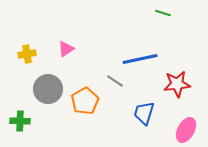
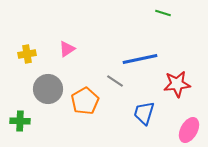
pink triangle: moved 1 px right
pink ellipse: moved 3 px right
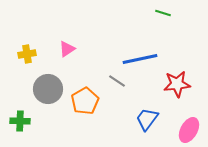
gray line: moved 2 px right
blue trapezoid: moved 3 px right, 6 px down; rotated 20 degrees clockwise
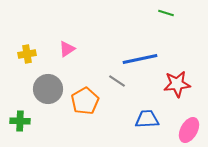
green line: moved 3 px right
blue trapezoid: rotated 50 degrees clockwise
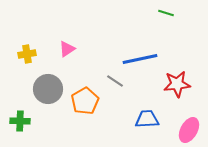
gray line: moved 2 px left
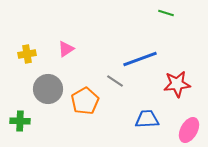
pink triangle: moved 1 px left
blue line: rotated 8 degrees counterclockwise
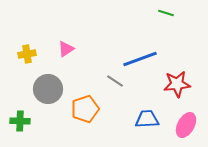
orange pentagon: moved 8 px down; rotated 12 degrees clockwise
pink ellipse: moved 3 px left, 5 px up
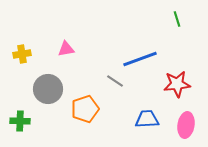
green line: moved 11 px right, 6 px down; rotated 56 degrees clockwise
pink triangle: rotated 24 degrees clockwise
yellow cross: moved 5 px left
pink ellipse: rotated 20 degrees counterclockwise
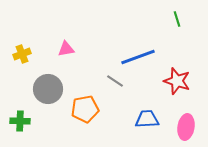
yellow cross: rotated 12 degrees counterclockwise
blue line: moved 2 px left, 2 px up
red star: moved 3 px up; rotated 24 degrees clockwise
orange pentagon: rotated 8 degrees clockwise
pink ellipse: moved 2 px down
